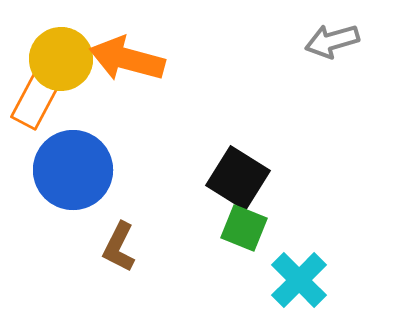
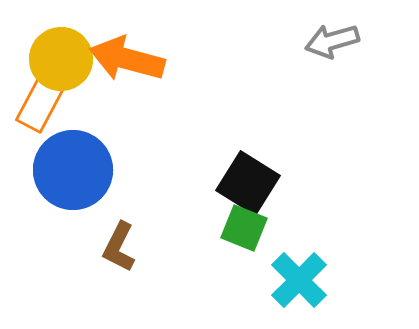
orange rectangle: moved 5 px right, 3 px down
black square: moved 10 px right, 5 px down
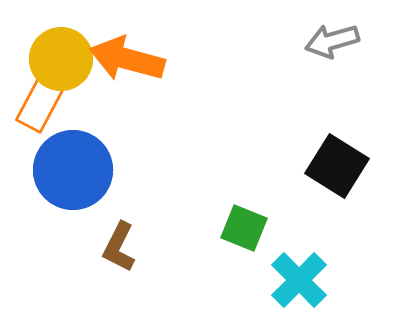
black square: moved 89 px right, 17 px up
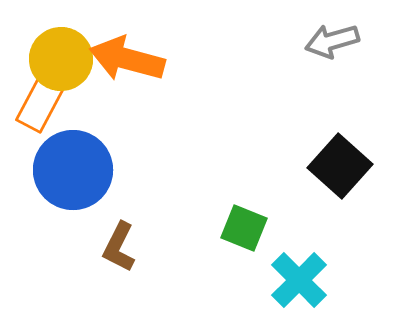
black square: moved 3 px right; rotated 10 degrees clockwise
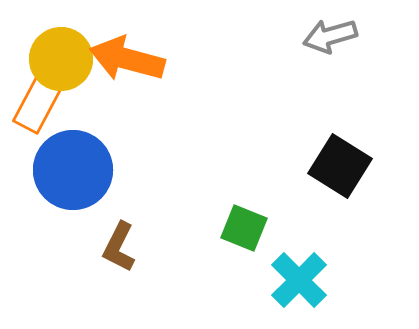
gray arrow: moved 2 px left, 5 px up
orange rectangle: moved 3 px left, 1 px down
black square: rotated 10 degrees counterclockwise
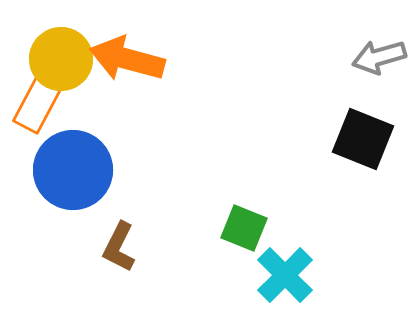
gray arrow: moved 49 px right, 21 px down
black square: moved 23 px right, 27 px up; rotated 10 degrees counterclockwise
cyan cross: moved 14 px left, 5 px up
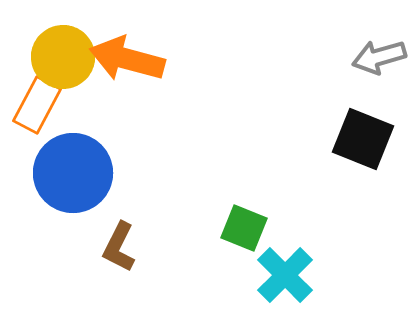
yellow circle: moved 2 px right, 2 px up
blue circle: moved 3 px down
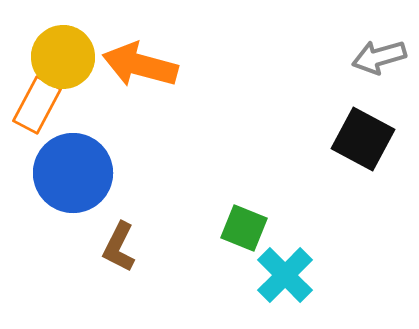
orange arrow: moved 13 px right, 6 px down
black square: rotated 6 degrees clockwise
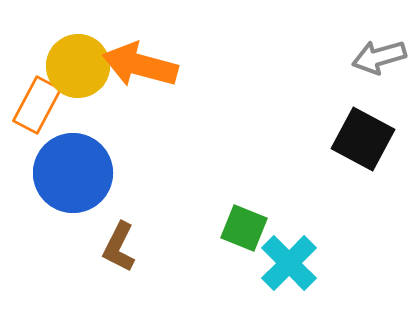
yellow circle: moved 15 px right, 9 px down
cyan cross: moved 4 px right, 12 px up
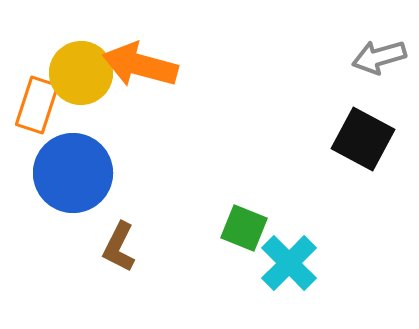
yellow circle: moved 3 px right, 7 px down
orange rectangle: rotated 10 degrees counterclockwise
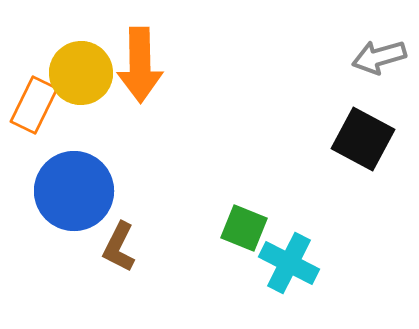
orange arrow: rotated 106 degrees counterclockwise
orange rectangle: moved 3 px left; rotated 8 degrees clockwise
blue circle: moved 1 px right, 18 px down
cyan cross: rotated 18 degrees counterclockwise
